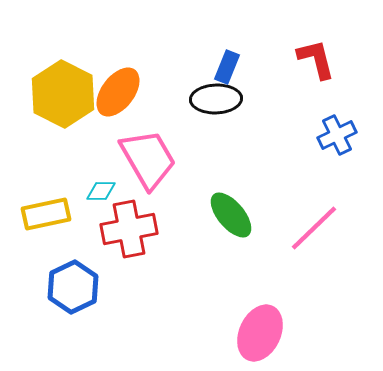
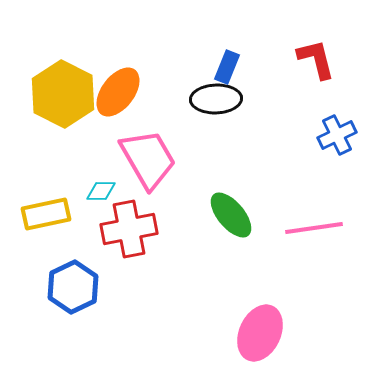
pink line: rotated 36 degrees clockwise
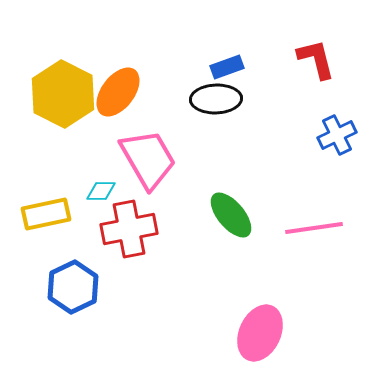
blue rectangle: rotated 48 degrees clockwise
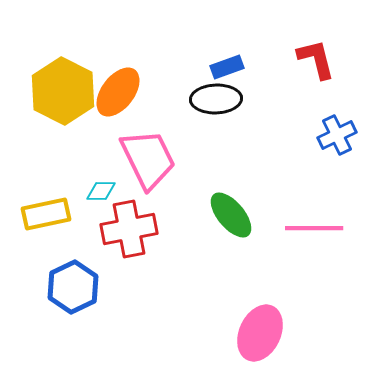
yellow hexagon: moved 3 px up
pink trapezoid: rotated 4 degrees clockwise
pink line: rotated 8 degrees clockwise
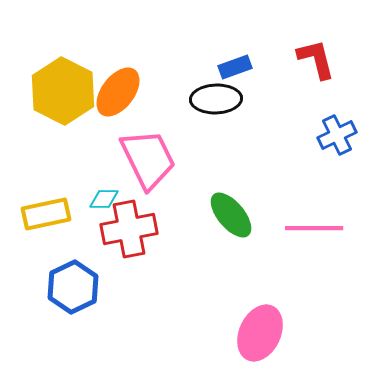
blue rectangle: moved 8 px right
cyan diamond: moved 3 px right, 8 px down
